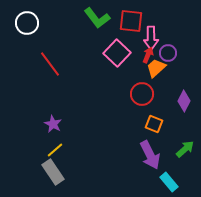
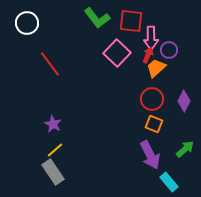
purple circle: moved 1 px right, 3 px up
red circle: moved 10 px right, 5 px down
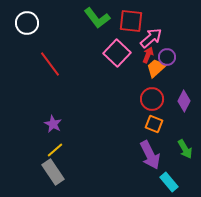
pink arrow: rotated 130 degrees counterclockwise
purple circle: moved 2 px left, 7 px down
green arrow: rotated 102 degrees clockwise
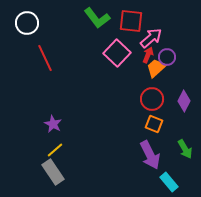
red line: moved 5 px left, 6 px up; rotated 12 degrees clockwise
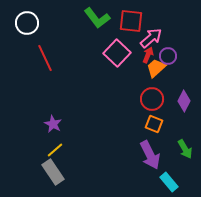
purple circle: moved 1 px right, 1 px up
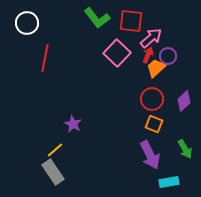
red line: rotated 36 degrees clockwise
purple diamond: rotated 20 degrees clockwise
purple star: moved 20 px right
cyan rectangle: rotated 60 degrees counterclockwise
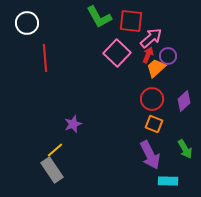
green L-shape: moved 2 px right, 1 px up; rotated 8 degrees clockwise
red line: rotated 16 degrees counterclockwise
purple star: rotated 24 degrees clockwise
gray rectangle: moved 1 px left, 2 px up
cyan rectangle: moved 1 px left, 1 px up; rotated 12 degrees clockwise
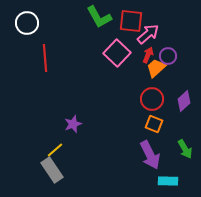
pink arrow: moved 3 px left, 4 px up
